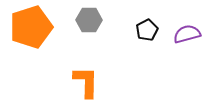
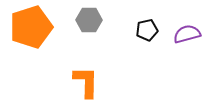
black pentagon: rotated 15 degrees clockwise
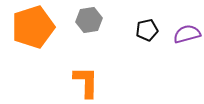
gray hexagon: rotated 10 degrees counterclockwise
orange pentagon: moved 2 px right
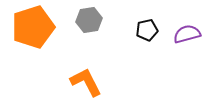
orange L-shape: rotated 28 degrees counterclockwise
